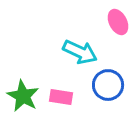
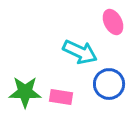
pink ellipse: moved 5 px left
blue circle: moved 1 px right, 1 px up
green star: moved 2 px right, 4 px up; rotated 28 degrees counterclockwise
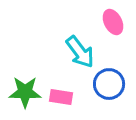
cyan arrow: rotated 28 degrees clockwise
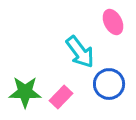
pink rectangle: rotated 55 degrees counterclockwise
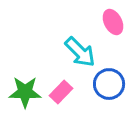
cyan arrow: rotated 8 degrees counterclockwise
pink rectangle: moved 5 px up
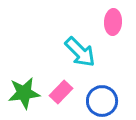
pink ellipse: rotated 30 degrees clockwise
blue circle: moved 7 px left, 17 px down
green star: moved 1 px left, 1 px down; rotated 8 degrees counterclockwise
